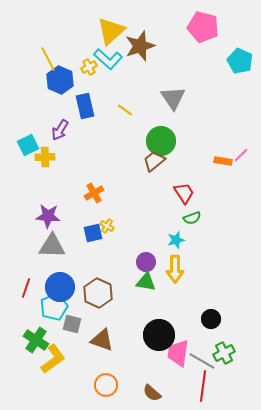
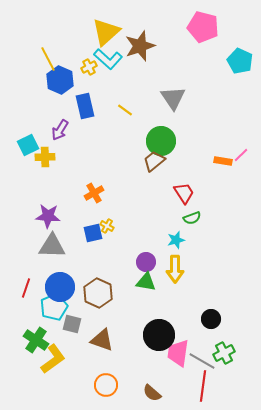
yellow triangle at (111, 31): moved 5 px left, 1 px down
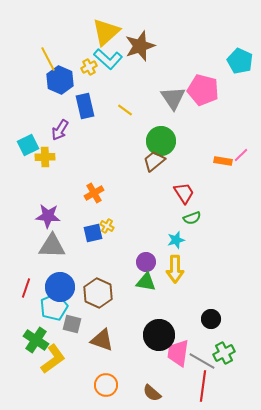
pink pentagon at (203, 27): moved 63 px down
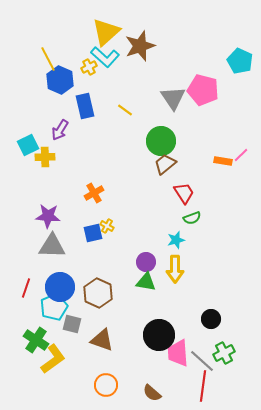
cyan L-shape at (108, 59): moved 3 px left, 2 px up
brown trapezoid at (154, 161): moved 11 px right, 3 px down
pink trapezoid at (178, 353): rotated 12 degrees counterclockwise
gray line at (202, 361): rotated 12 degrees clockwise
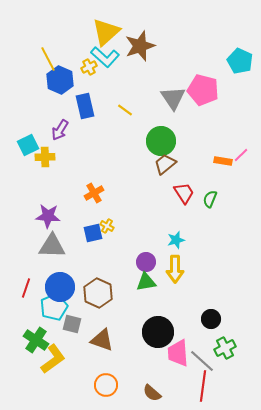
green semicircle at (192, 218): moved 18 px right, 19 px up; rotated 132 degrees clockwise
green triangle at (146, 282): rotated 20 degrees counterclockwise
black circle at (159, 335): moved 1 px left, 3 px up
green cross at (224, 353): moved 1 px right, 5 px up
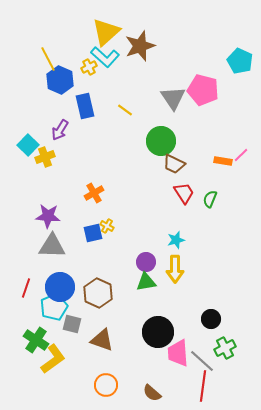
cyan square at (28, 145): rotated 20 degrees counterclockwise
yellow cross at (45, 157): rotated 18 degrees counterclockwise
brown trapezoid at (165, 164): moved 9 px right; rotated 115 degrees counterclockwise
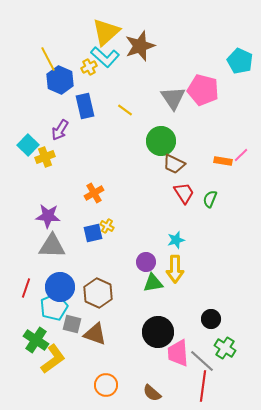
green triangle at (146, 282): moved 7 px right, 1 px down
brown triangle at (102, 340): moved 7 px left, 6 px up
green cross at (225, 348): rotated 30 degrees counterclockwise
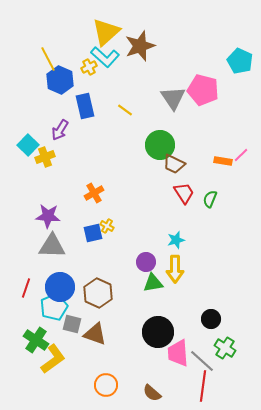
green circle at (161, 141): moved 1 px left, 4 px down
